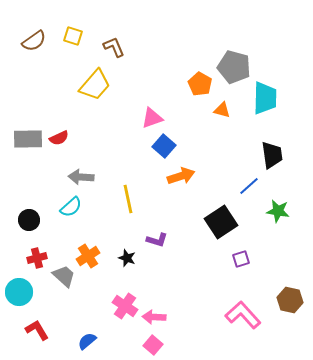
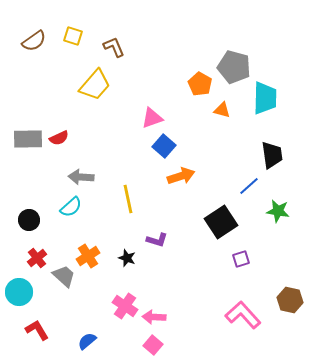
red cross: rotated 24 degrees counterclockwise
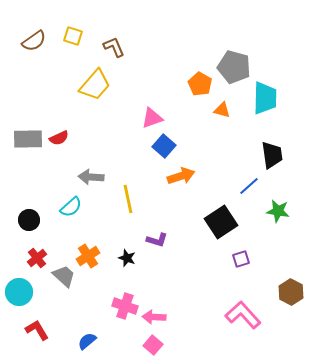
gray arrow: moved 10 px right
brown hexagon: moved 1 px right, 8 px up; rotated 15 degrees clockwise
pink cross: rotated 15 degrees counterclockwise
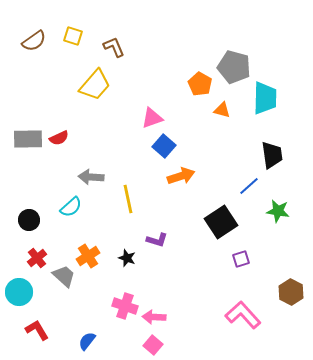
blue semicircle: rotated 12 degrees counterclockwise
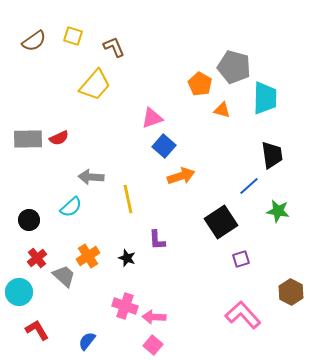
purple L-shape: rotated 70 degrees clockwise
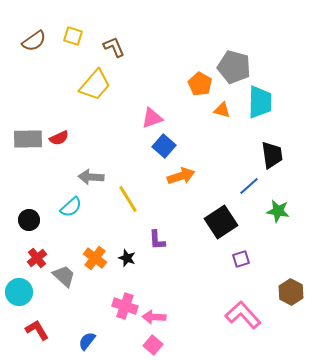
cyan trapezoid: moved 5 px left, 4 px down
yellow line: rotated 20 degrees counterclockwise
orange cross: moved 7 px right, 2 px down; rotated 20 degrees counterclockwise
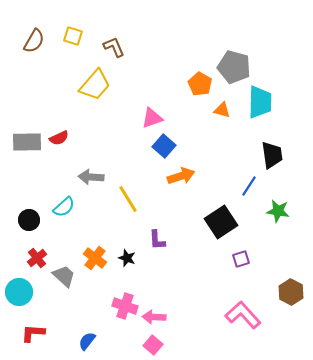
brown semicircle: rotated 25 degrees counterclockwise
gray rectangle: moved 1 px left, 3 px down
blue line: rotated 15 degrees counterclockwise
cyan semicircle: moved 7 px left
red L-shape: moved 4 px left, 3 px down; rotated 55 degrees counterclockwise
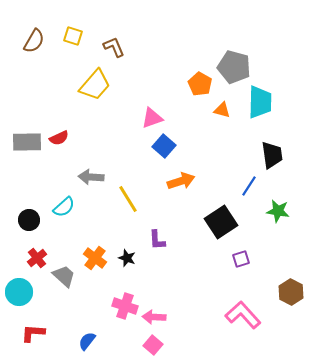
orange arrow: moved 5 px down
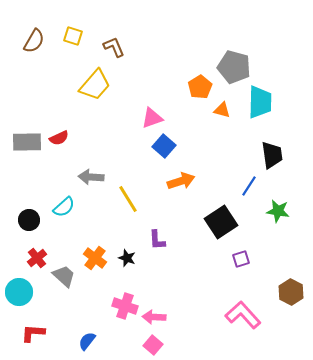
orange pentagon: moved 3 px down; rotated 10 degrees clockwise
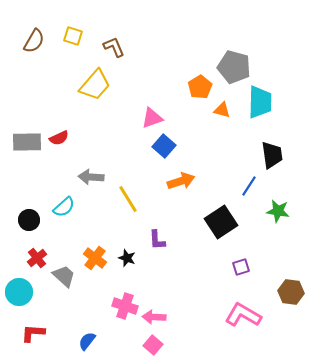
purple square: moved 8 px down
brown hexagon: rotated 20 degrees counterclockwise
pink L-shape: rotated 18 degrees counterclockwise
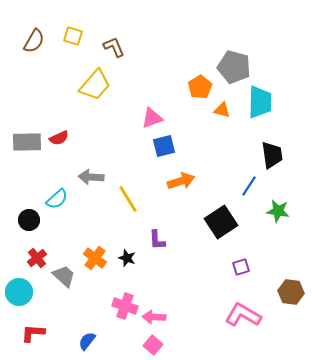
blue square: rotated 35 degrees clockwise
cyan semicircle: moved 7 px left, 8 px up
